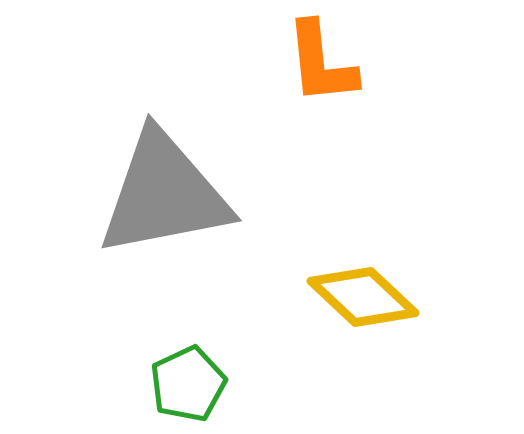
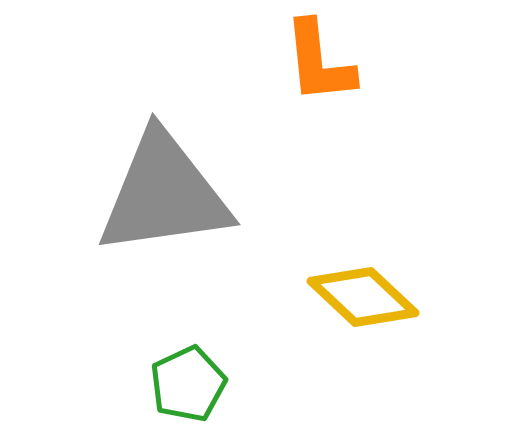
orange L-shape: moved 2 px left, 1 px up
gray triangle: rotated 3 degrees clockwise
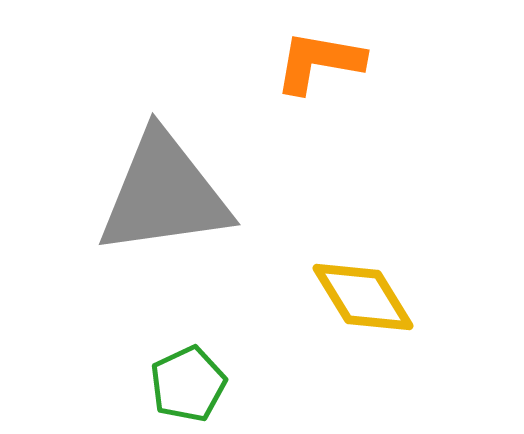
orange L-shape: rotated 106 degrees clockwise
yellow diamond: rotated 15 degrees clockwise
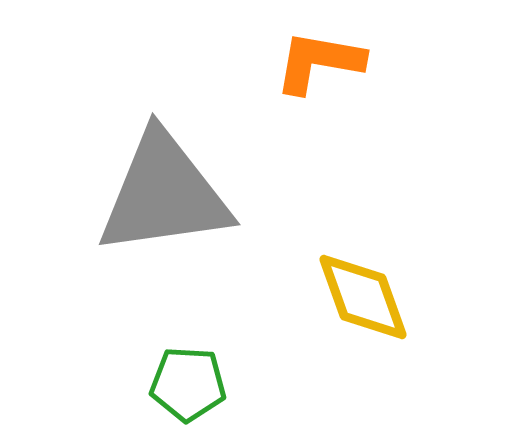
yellow diamond: rotated 12 degrees clockwise
green pentagon: rotated 28 degrees clockwise
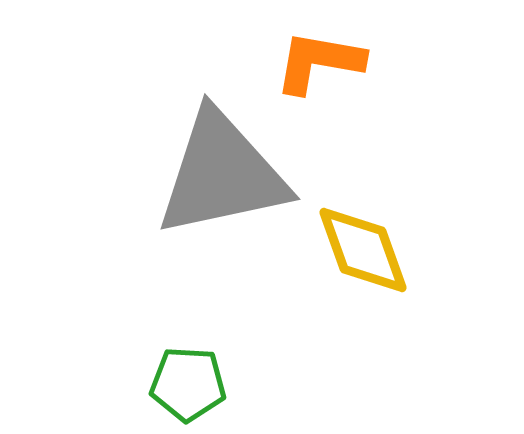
gray triangle: moved 58 px right, 20 px up; rotated 4 degrees counterclockwise
yellow diamond: moved 47 px up
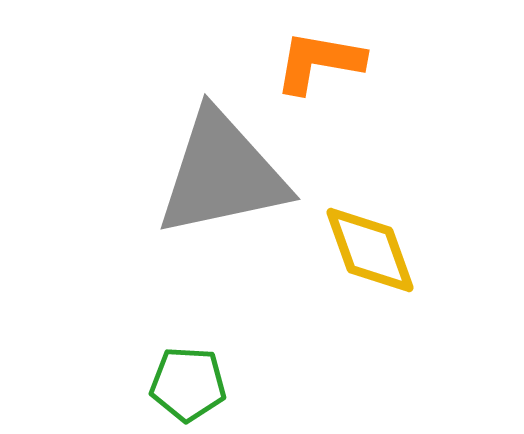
yellow diamond: moved 7 px right
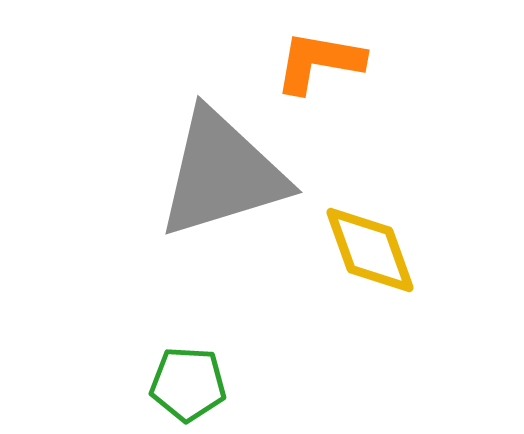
gray triangle: rotated 5 degrees counterclockwise
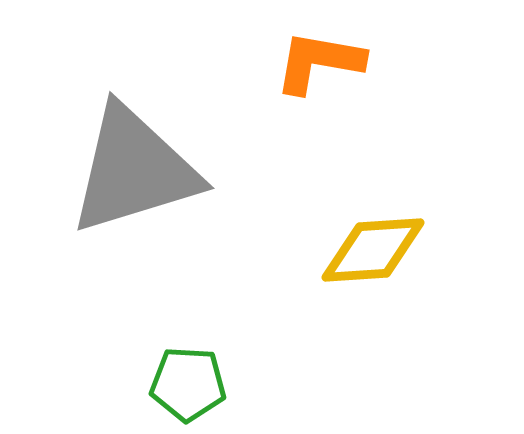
gray triangle: moved 88 px left, 4 px up
yellow diamond: moved 3 px right; rotated 74 degrees counterclockwise
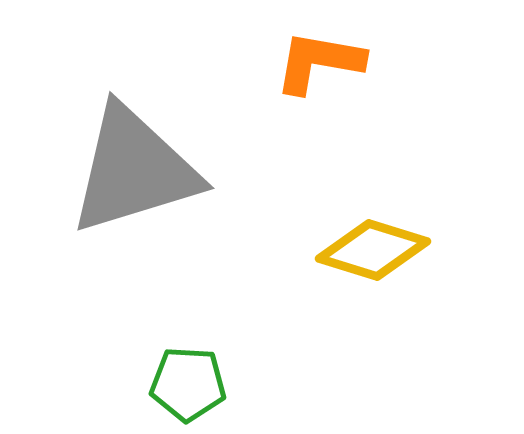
yellow diamond: rotated 21 degrees clockwise
